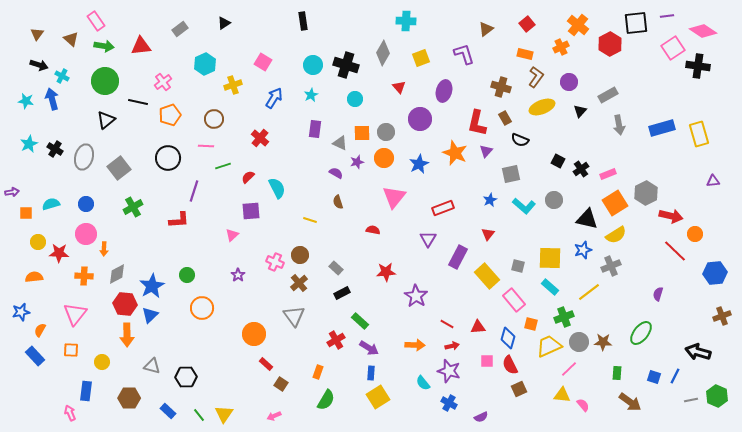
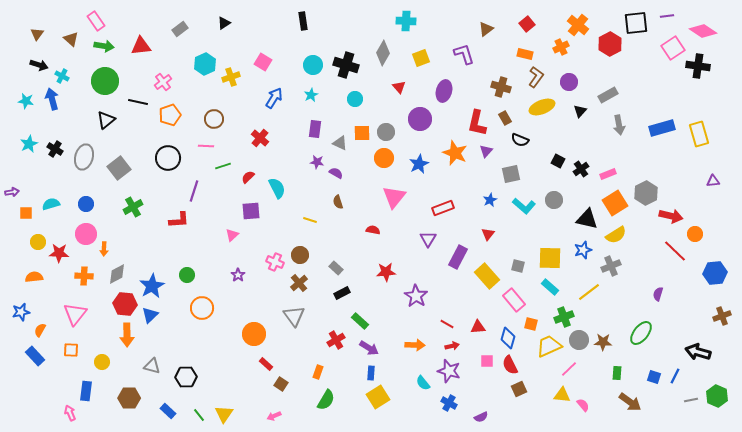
yellow cross at (233, 85): moved 2 px left, 8 px up
purple star at (357, 162): moved 40 px left; rotated 24 degrees clockwise
gray circle at (579, 342): moved 2 px up
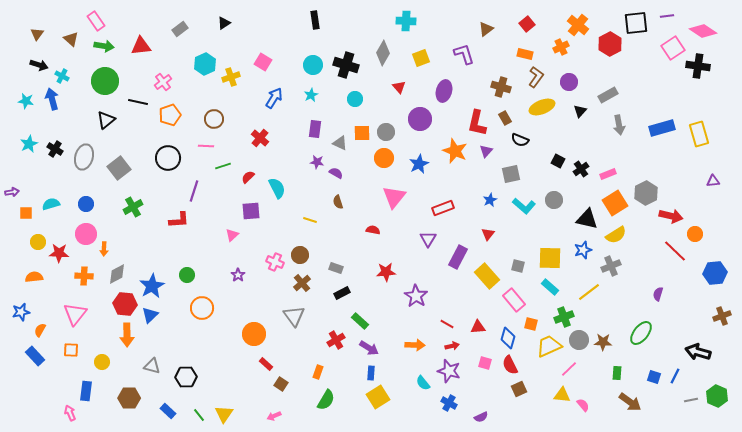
black rectangle at (303, 21): moved 12 px right, 1 px up
orange star at (455, 153): moved 2 px up
gray rectangle at (336, 268): rotated 24 degrees counterclockwise
brown cross at (299, 283): moved 3 px right
pink square at (487, 361): moved 2 px left, 2 px down; rotated 16 degrees clockwise
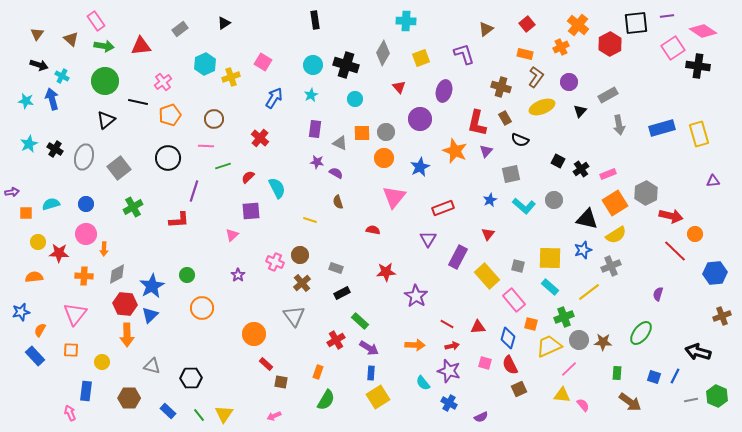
blue star at (419, 164): moved 1 px right, 3 px down
black hexagon at (186, 377): moved 5 px right, 1 px down
brown square at (281, 384): moved 2 px up; rotated 24 degrees counterclockwise
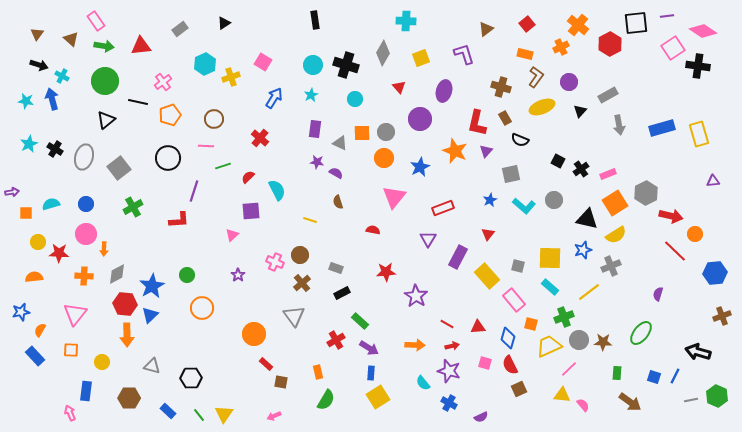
cyan semicircle at (277, 188): moved 2 px down
orange rectangle at (318, 372): rotated 32 degrees counterclockwise
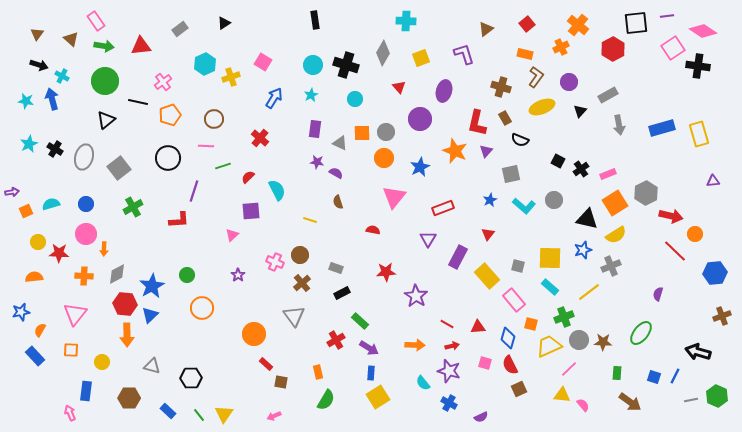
red hexagon at (610, 44): moved 3 px right, 5 px down
orange square at (26, 213): moved 2 px up; rotated 24 degrees counterclockwise
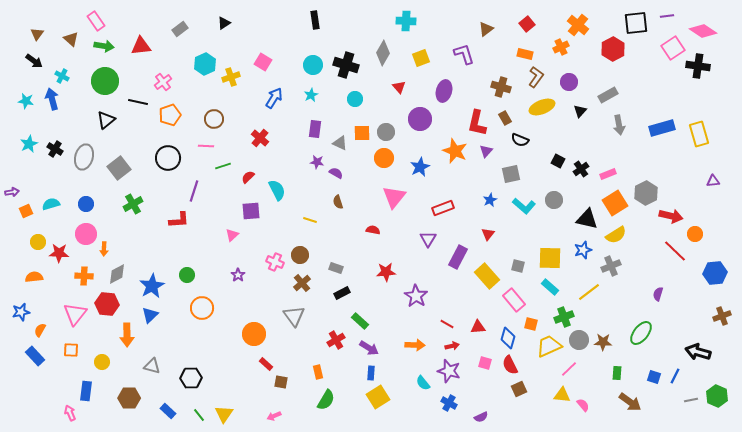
black arrow at (39, 65): moved 5 px left, 4 px up; rotated 18 degrees clockwise
green cross at (133, 207): moved 3 px up
red hexagon at (125, 304): moved 18 px left
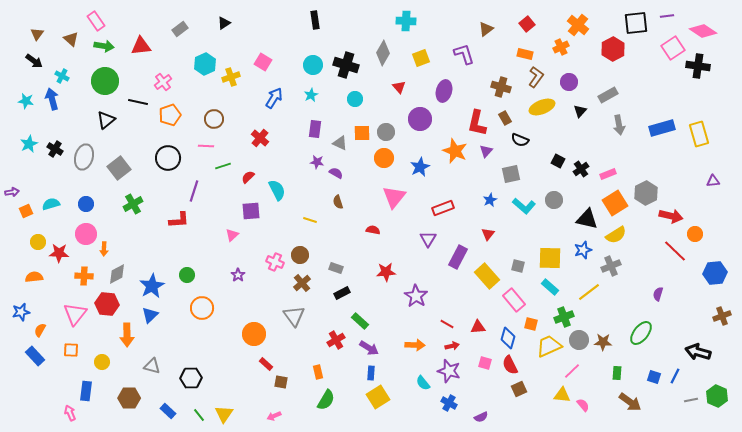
pink line at (569, 369): moved 3 px right, 2 px down
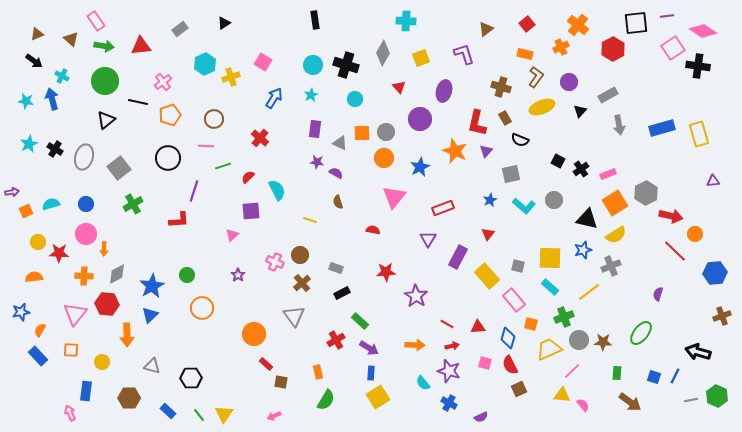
brown triangle at (37, 34): rotated 32 degrees clockwise
yellow trapezoid at (549, 346): moved 3 px down
blue rectangle at (35, 356): moved 3 px right
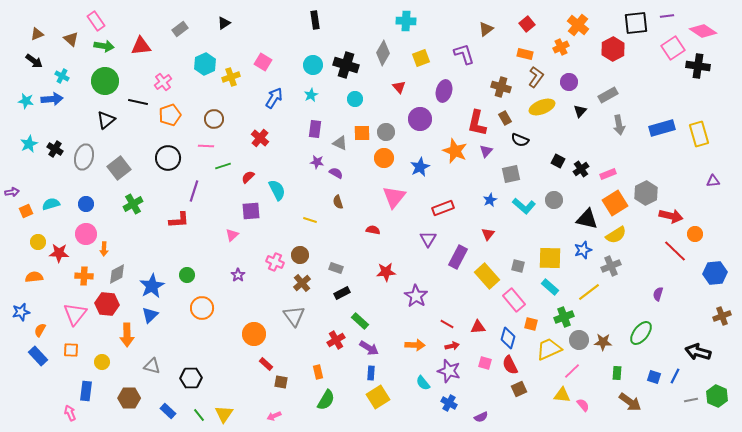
blue arrow at (52, 99): rotated 100 degrees clockwise
